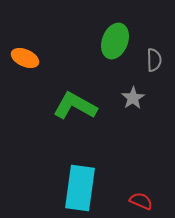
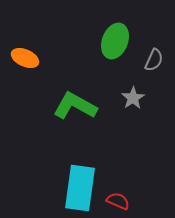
gray semicircle: rotated 25 degrees clockwise
red semicircle: moved 23 px left
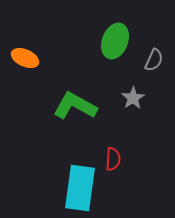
red semicircle: moved 5 px left, 42 px up; rotated 70 degrees clockwise
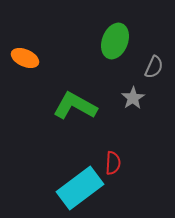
gray semicircle: moved 7 px down
red semicircle: moved 4 px down
cyan rectangle: rotated 45 degrees clockwise
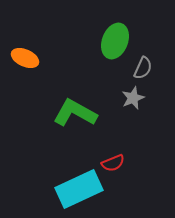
gray semicircle: moved 11 px left, 1 px down
gray star: rotated 10 degrees clockwise
green L-shape: moved 7 px down
red semicircle: rotated 65 degrees clockwise
cyan rectangle: moved 1 px left, 1 px down; rotated 12 degrees clockwise
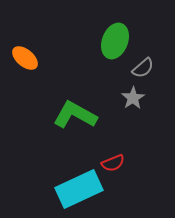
orange ellipse: rotated 16 degrees clockwise
gray semicircle: rotated 25 degrees clockwise
gray star: rotated 10 degrees counterclockwise
green L-shape: moved 2 px down
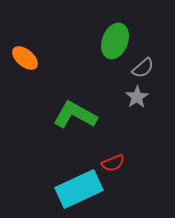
gray star: moved 4 px right, 1 px up
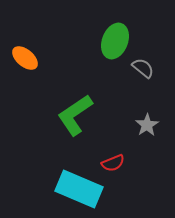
gray semicircle: rotated 100 degrees counterclockwise
gray star: moved 10 px right, 28 px down
green L-shape: rotated 63 degrees counterclockwise
cyan rectangle: rotated 48 degrees clockwise
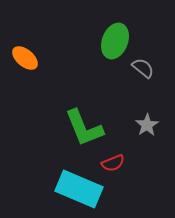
green L-shape: moved 9 px right, 13 px down; rotated 78 degrees counterclockwise
